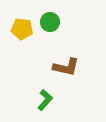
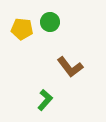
brown L-shape: moved 4 px right; rotated 40 degrees clockwise
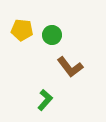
green circle: moved 2 px right, 13 px down
yellow pentagon: moved 1 px down
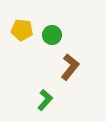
brown L-shape: rotated 104 degrees counterclockwise
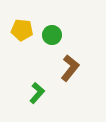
brown L-shape: moved 1 px down
green L-shape: moved 8 px left, 7 px up
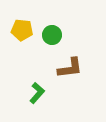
brown L-shape: rotated 44 degrees clockwise
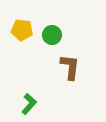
brown L-shape: moved 1 px up; rotated 76 degrees counterclockwise
green L-shape: moved 8 px left, 11 px down
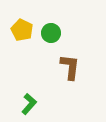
yellow pentagon: rotated 20 degrees clockwise
green circle: moved 1 px left, 2 px up
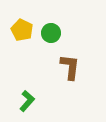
green L-shape: moved 2 px left, 3 px up
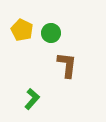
brown L-shape: moved 3 px left, 2 px up
green L-shape: moved 5 px right, 2 px up
